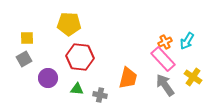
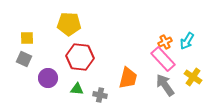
gray square: rotated 35 degrees counterclockwise
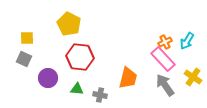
yellow pentagon: rotated 25 degrees clockwise
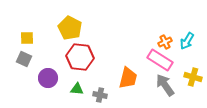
yellow pentagon: moved 1 px right, 4 px down
pink rectangle: moved 3 px left, 1 px down; rotated 15 degrees counterclockwise
yellow cross: rotated 18 degrees counterclockwise
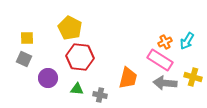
gray arrow: moved 2 px up; rotated 50 degrees counterclockwise
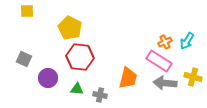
yellow square: moved 27 px up
pink rectangle: moved 1 px left, 1 px down
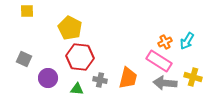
gray cross: moved 15 px up
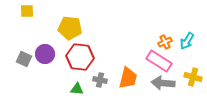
yellow pentagon: rotated 20 degrees counterclockwise
purple circle: moved 3 px left, 24 px up
gray arrow: moved 2 px left
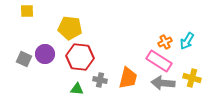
yellow cross: moved 1 px left, 1 px down
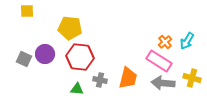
orange cross: rotated 16 degrees counterclockwise
